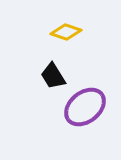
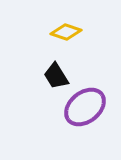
black trapezoid: moved 3 px right
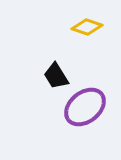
yellow diamond: moved 21 px right, 5 px up
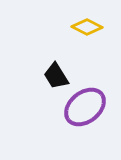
yellow diamond: rotated 8 degrees clockwise
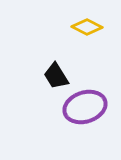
purple ellipse: rotated 21 degrees clockwise
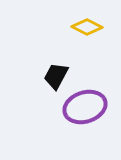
black trapezoid: rotated 60 degrees clockwise
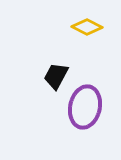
purple ellipse: rotated 60 degrees counterclockwise
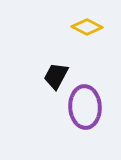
purple ellipse: rotated 15 degrees counterclockwise
